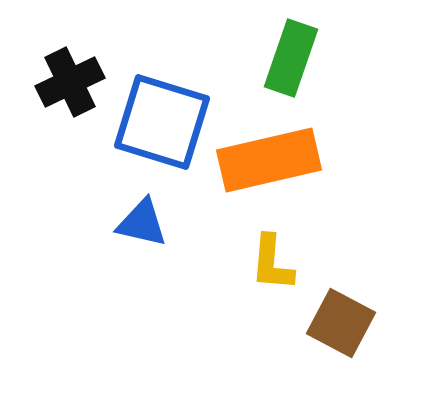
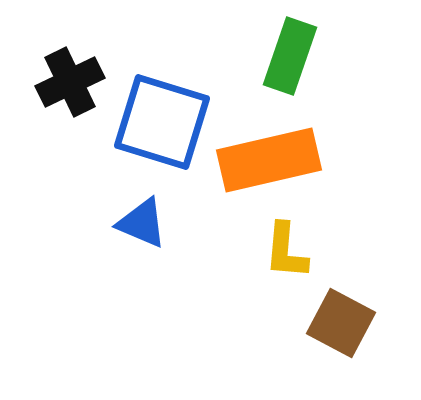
green rectangle: moved 1 px left, 2 px up
blue triangle: rotated 10 degrees clockwise
yellow L-shape: moved 14 px right, 12 px up
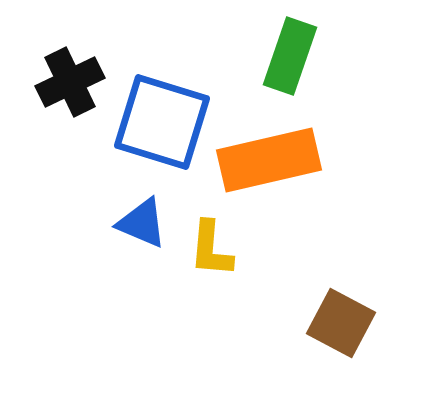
yellow L-shape: moved 75 px left, 2 px up
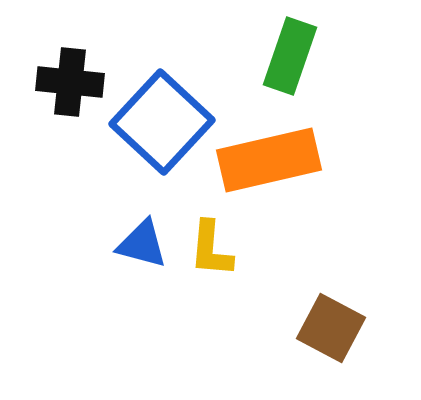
black cross: rotated 32 degrees clockwise
blue square: rotated 26 degrees clockwise
blue triangle: moved 21 px down; rotated 8 degrees counterclockwise
brown square: moved 10 px left, 5 px down
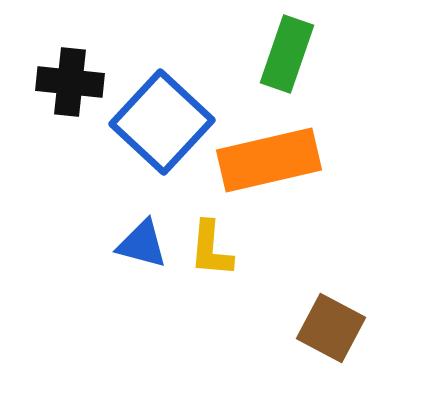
green rectangle: moved 3 px left, 2 px up
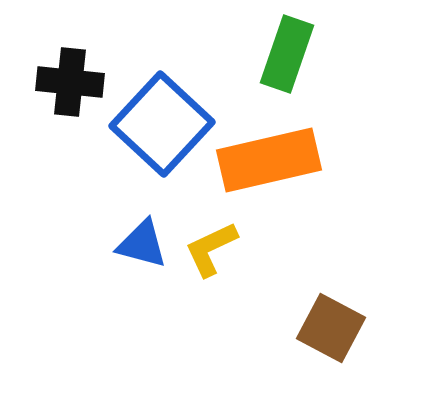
blue square: moved 2 px down
yellow L-shape: rotated 60 degrees clockwise
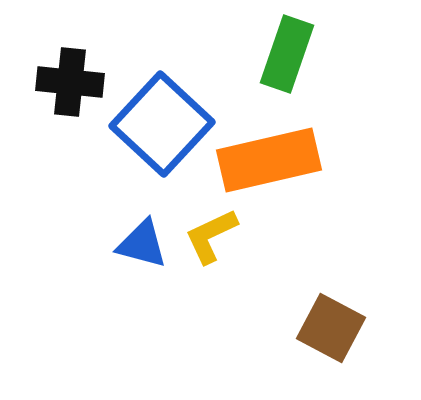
yellow L-shape: moved 13 px up
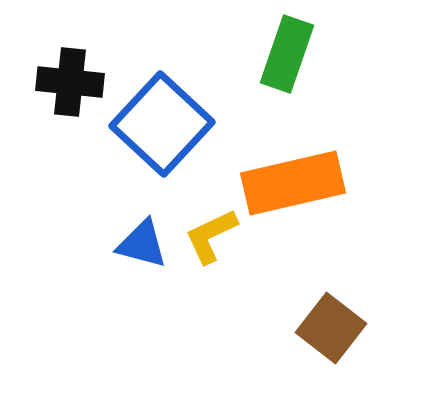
orange rectangle: moved 24 px right, 23 px down
brown square: rotated 10 degrees clockwise
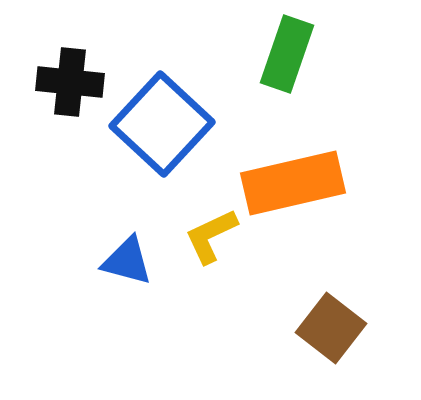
blue triangle: moved 15 px left, 17 px down
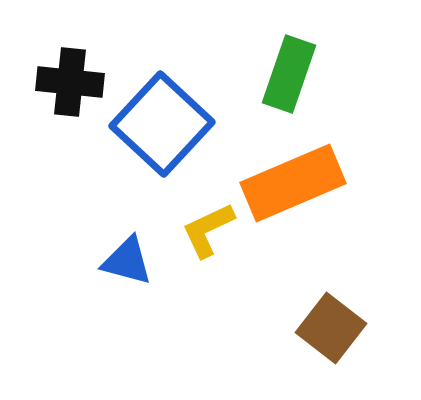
green rectangle: moved 2 px right, 20 px down
orange rectangle: rotated 10 degrees counterclockwise
yellow L-shape: moved 3 px left, 6 px up
